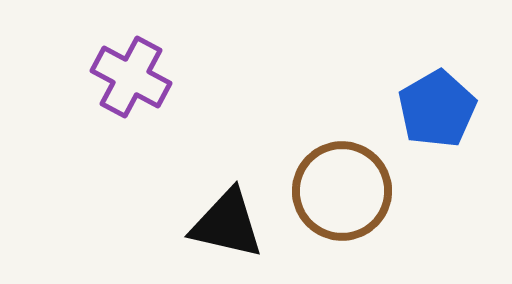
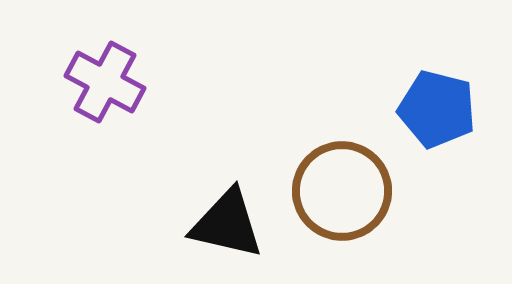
purple cross: moved 26 px left, 5 px down
blue pentagon: rotated 28 degrees counterclockwise
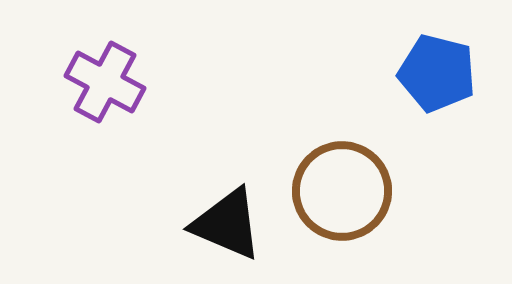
blue pentagon: moved 36 px up
black triangle: rotated 10 degrees clockwise
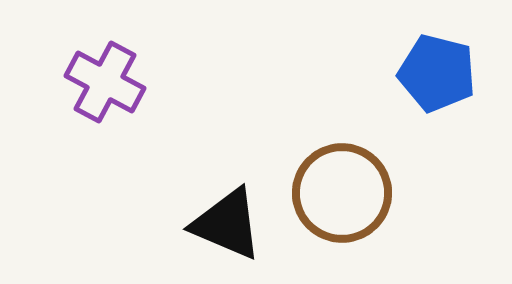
brown circle: moved 2 px down
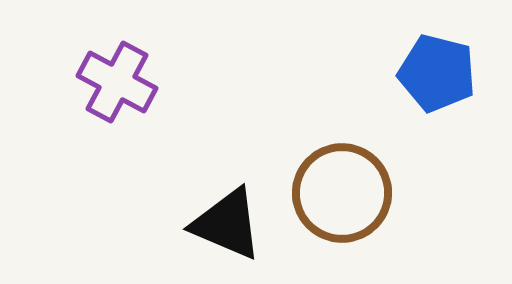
purple cross: moved 12 px right
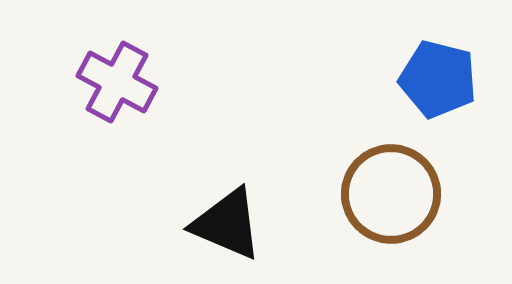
blue pentagon: moved 1 px right, 6 px down
brown circle: moved 49 px right, 1 px down
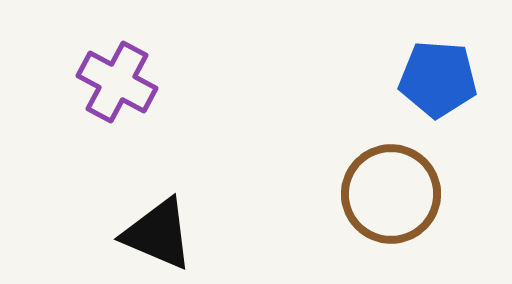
blue pentagon: rotated 10 degrees counterclockwise
black triangle: moved 69 px left, 10 px down
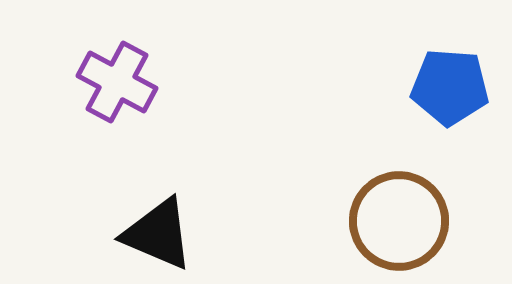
blue pentagon: moved 12 px right, 8 px down
brown circle: moved 8 px right, 27 px down
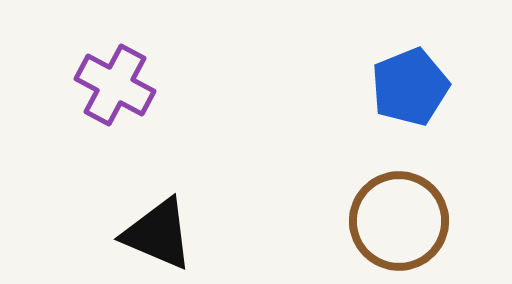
purple cross: moved 2 px left, 3 px down
blue pentagon: moved 40 px left; rotated 26 degrees counterclockwise
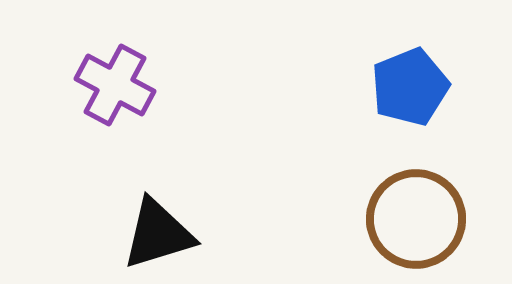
brown circle: moved 17 px right, 2 px up
black triangle: rotated 40 degrees counterclockwise
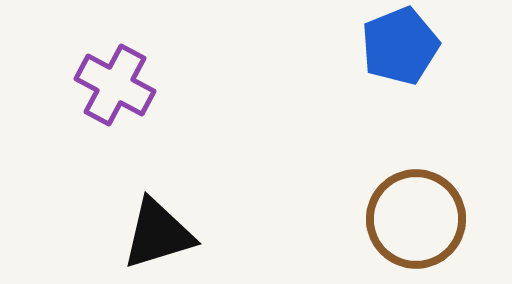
blue pentagon: moved 10 px left, 41 px up
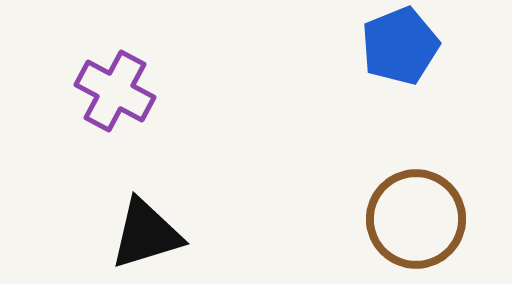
purple cross: moved 6 px down
black triangle: moved 12 px left
